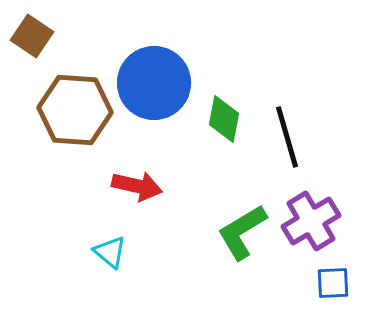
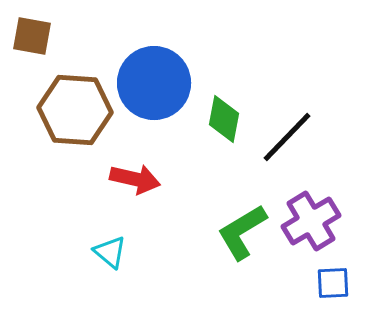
brown square: rotated 24 degrees counterclockwise
black line: rotated 60 degrees clockwise
red arrow: moved 2 px left, 7 px up
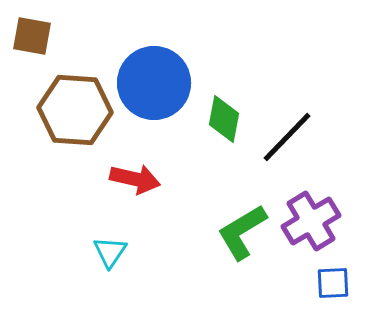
cyan triangle: rotated 24 degrees clockwise
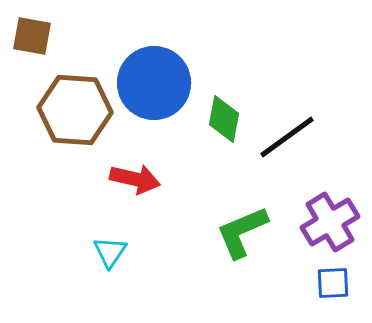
black line: rotated 10 degrees clockwise
purple cross: moved 19 px right, 1 px down
green L-shape: rotated 8 degrees clockwise
